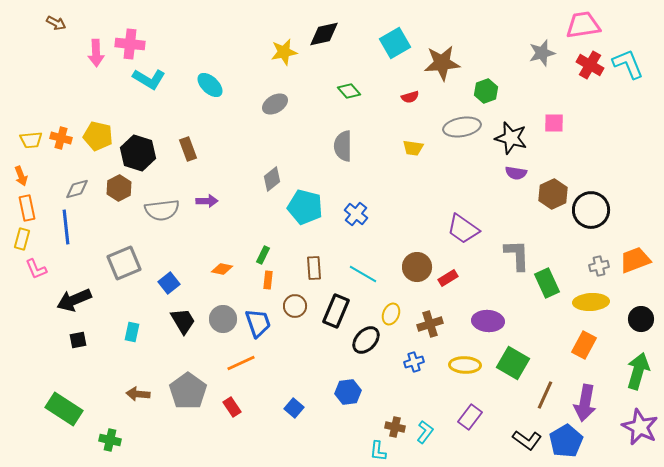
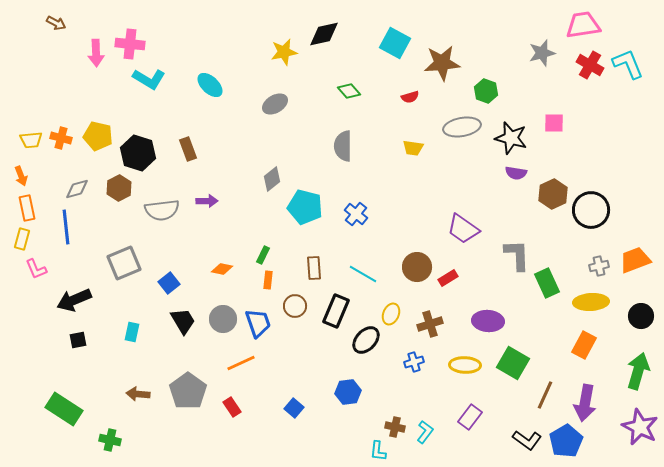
cyan square at (395, 43): rotated 32 degrees counterclockwise
green hexagon at (486, 91): rotated 20 degrees counterclockwise
black circle at (641, 319): moved 3 px up
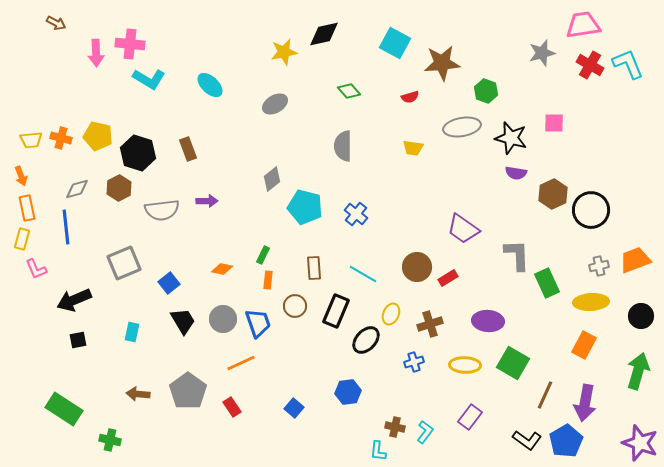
purple star at (640, 427): moved 16 px down; rotated 6 degrees counterclockwise
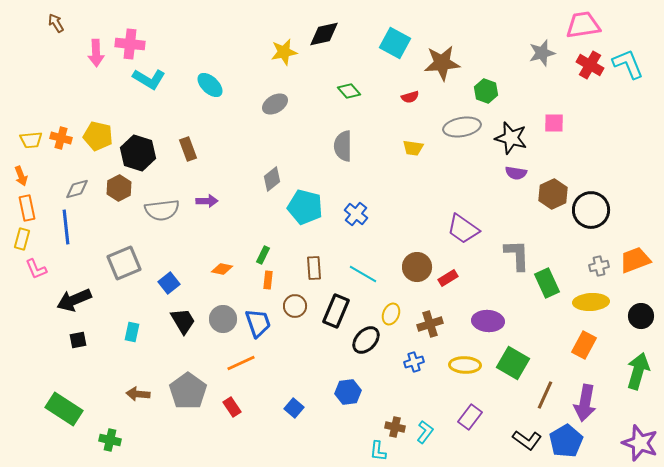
brown arrow at (56, 23): rotated 150 degrees counterclockwise
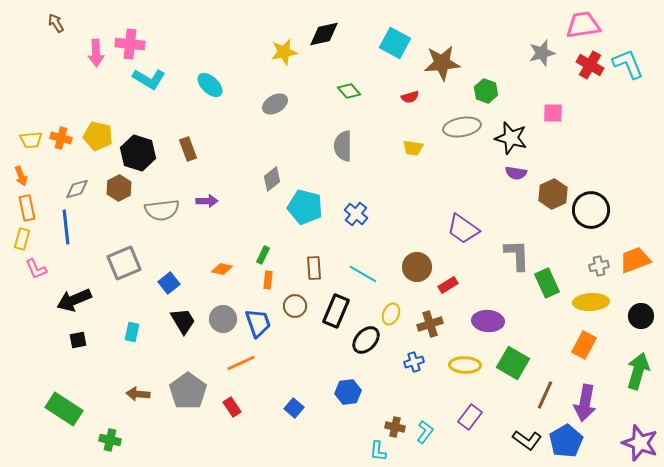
pink square at (554, 123): moved 1 px left, 10 px up
red rectangle at (448, 278): moved 7 px down
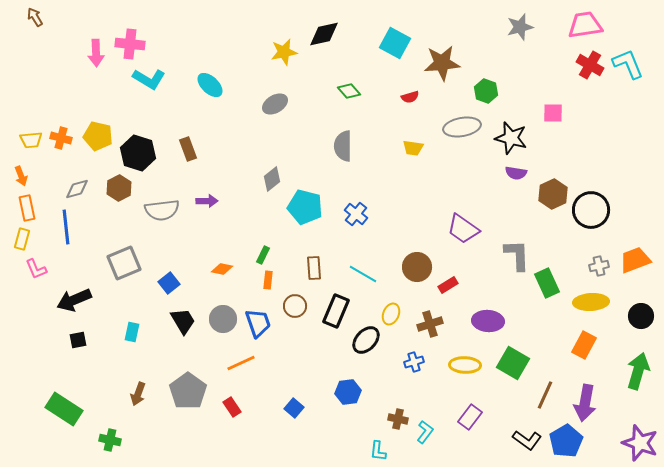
brown arrow at (56, 23): moved 21 px left, 6 px up
pink trapezoid at (583, 25): moved 2 px right
gray star at (542, 53): moved 22 px left, 26 px up
brown arrow at (138, 394): rotated 75 degrees counterclockwise
brown cross at (395, 427): moved 3 px right, 8 px up
